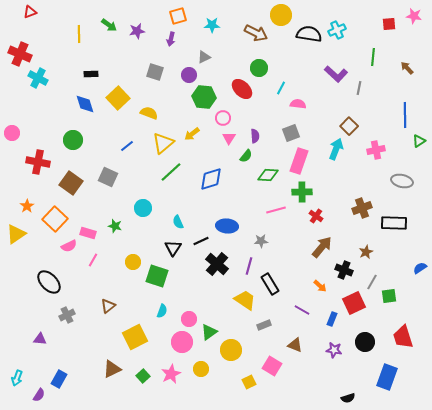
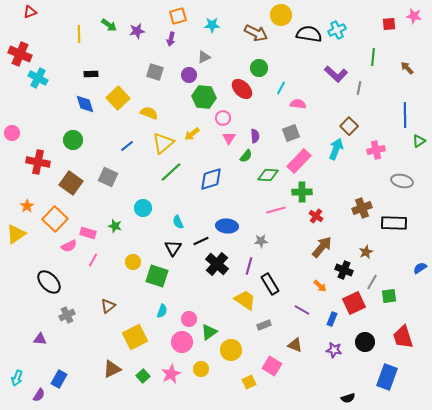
pink rectangle at (299, 161): rotated 25 degrees clockwise
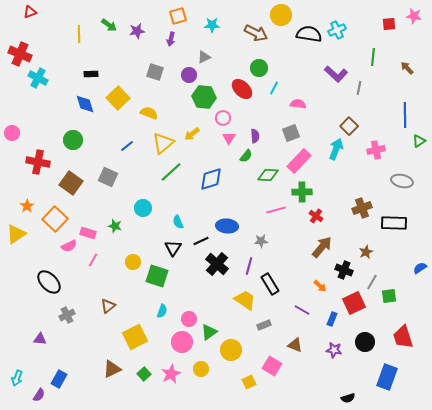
cyan line at (281, 88): moved 7 px left
green square at (143, 376): moved 1 px right, 2 px up
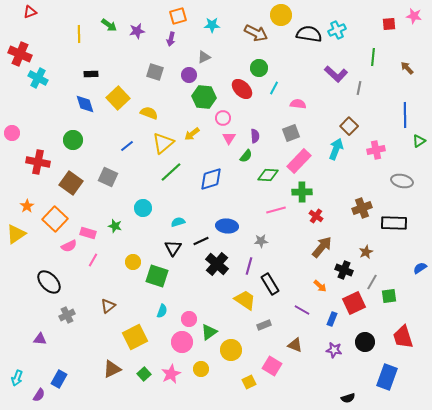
cyan semicircle at (178, 222): rotated 96 degrees clockwise
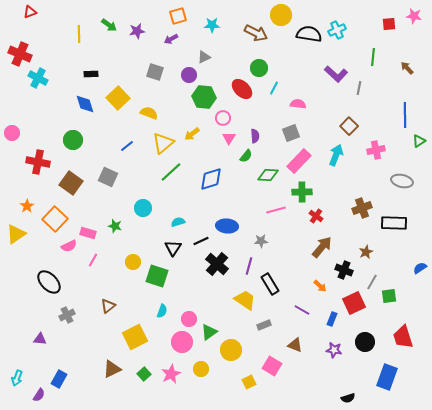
purple arrow at (171, 39): rotated 48 degrees clockwise
cyan arrow at (336, 149): moved 6 px down
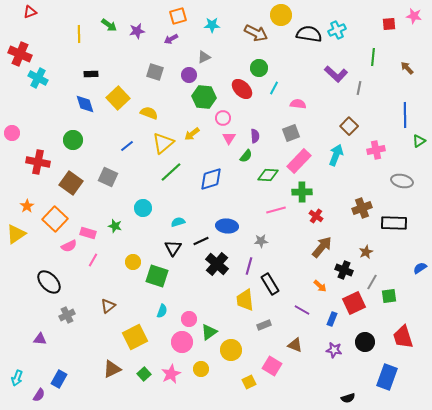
yellow trapezoid at (245, 300): rotated 130 degrees counterclockwise
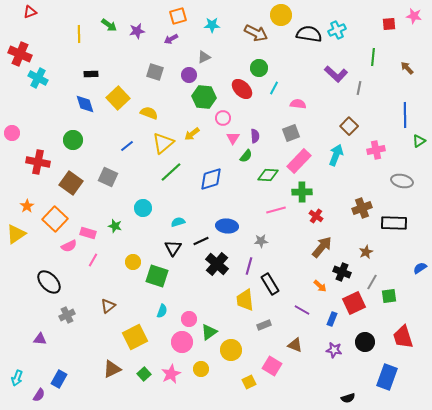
pink triangle at (229, 138): moved 4 px right
black cross at (344, 270): moved 2 px left, 2 px down
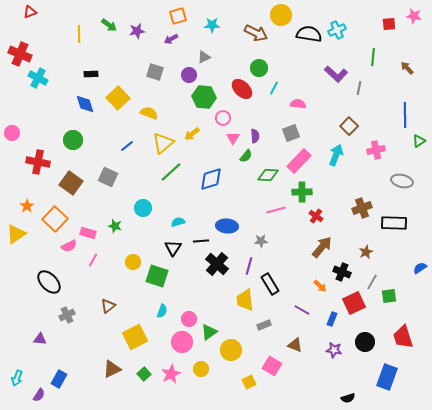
black line at (201, 241): rotated 21 degrees clockwise
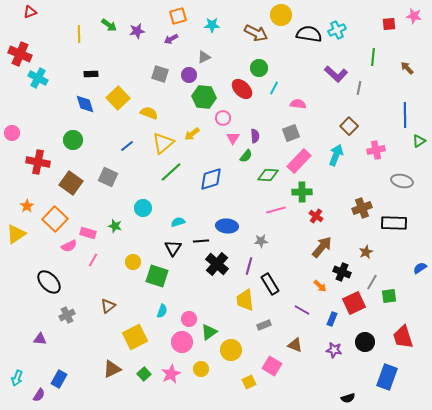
gray square at (155, 72): moved 5 px right, 2 px down
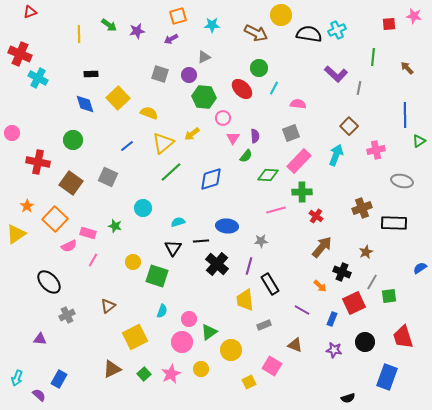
purple semicircle at (39, 395): rotated 80 degrees counterclockwise
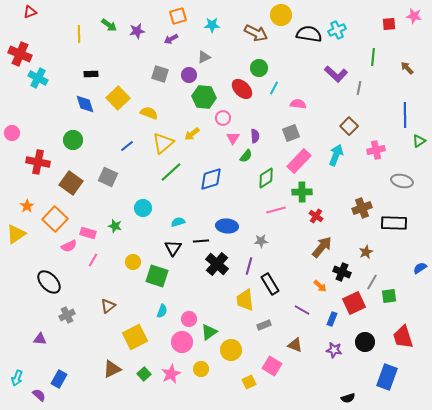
green diamond at (268, 175): moved 2 px left, 3 px down; rotated 35 degrees counterclockwise
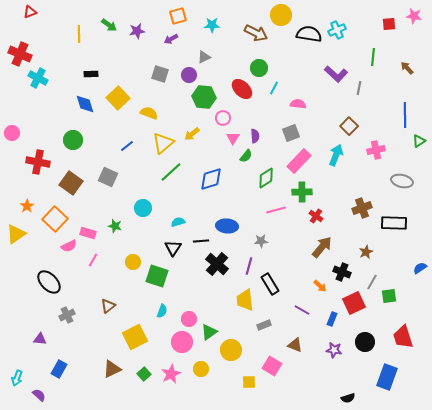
blue rectangle at (59, 379): moved 10 px up
yellow square at (249, 382): rotated 24 degrees clockwise
